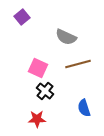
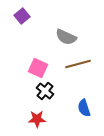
purple square: moved 1 px up
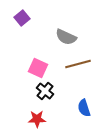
purple square: moved 2 px down
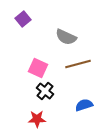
purple square: moved 1 px right, 1 px down
blue semicircle: moved 3 px up; rotated 90 degrees clockwise
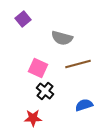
gray semicircle: moved 4 px left, 1 px down; rotated 10 degrees counterclockwise
red star: moved 4 px left, 1 px up
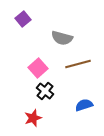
pink square: rotated 24 degrees clockwise
red star: rotated 18 degrees counterclockwise
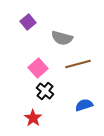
purple square: moved 5 px right, 3 px down
red star: rotated 18 degrees counterclockwise
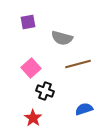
purple square: rotated 28 degrees clockwise
pink square: moved 7 px left
black cross: rotated 18 degrees counterclockwise
blue semicircle: moved 4 px down
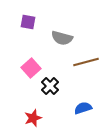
purple square: rotated 21 degrees clockwise
brown line: moved 8 px right, 2 px up
black cross: moved 5 px right, 5 px up; rotated 24 degrees clockwise
blue semicircle: moved 1 px left, 1 px up
red star: rotated 18 degrees clockwise
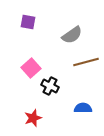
gray semicircle: moved 10 px right, 3 px up; rotated 50 degrees counterclockwise
black cross: rotated 18 degrees counterclockwise
blue semicircle: rotated 18 degrees clockwise
